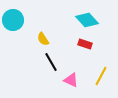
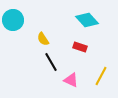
red rectangle: moved 5 px left, 3 px down
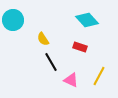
yellow line: moved 2 px left
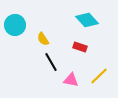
cyan circle: moved 2 px right, 5 px down
yellow line: rotated 18 degrees clockwise
pink triangle: rotated 14 degrees counterclockwise
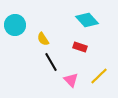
pink triangle: rotated 35 degrees clockwise
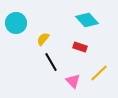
cyan circle: moved 1 px right, 2 px up
yellow semicircle: rotated 72 degrees clockwise
yellow line: moved 3 px up
pink triangle: moved 2 px right, 1 px down
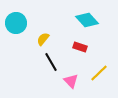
pink triangle: moved 2 px left
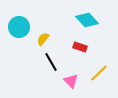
cyan circle: moved 3 px right, 4 px down
